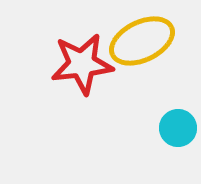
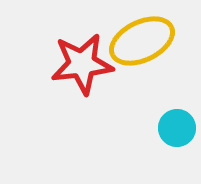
cyan circle: moved 1 px left
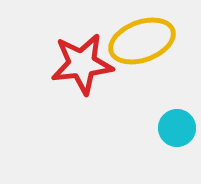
yellow ellipse: rotated 6 degrees clockwise
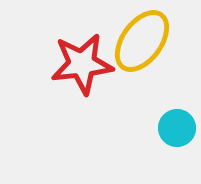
yellow ellipse: rotated 34 degrees counterclockwise
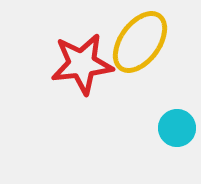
yellow ellipse: moved 2 px left, 1 px down
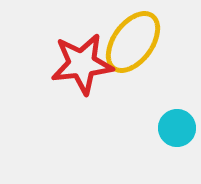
yellow ellipse: moved 7 px left
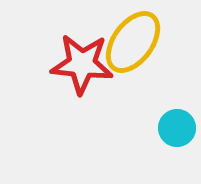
red star: rotated 12 degrees clockwise
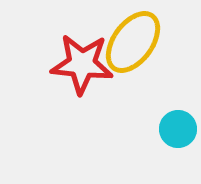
cyan circle: moved 1 px right, 1 px down
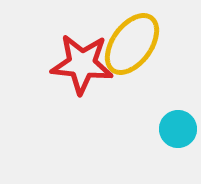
yellow ellipse: moved 1 px left, 2 px down
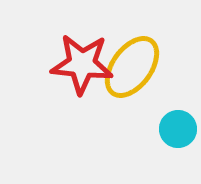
yellow ellipse: moved 23 px down
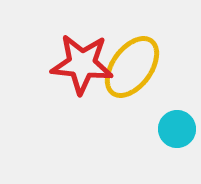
cyan circle: moved 1 px left
